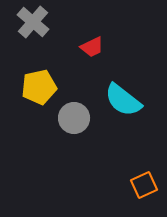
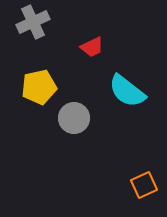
gray cross: rotated 24 degrees clockwise
cyan semicircle: moved 4 px right, 9 px up
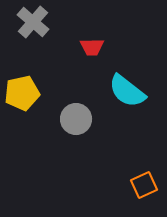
gray cross: rotated 24 degrees counterclockwise
red trapezoid: rotated 25 degrees clockwise
yellow pentagon: moved 17 px left, 6 px down
gray circle: moved 2 px right, 1 px down
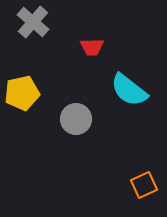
cyan semicircle: moved 2 px right, 1 px up
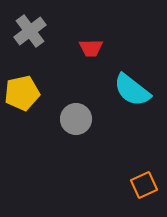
gray cross: moved 3 px left, 9 px down; rotated 12 degrees clockwise
red trapezoid: moved 1 px left, 1 px down
cyan semicircle: moved 3 px right
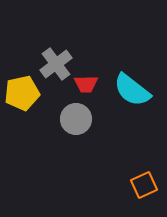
gray cross: moved 26 px right, 33 px down
red trapezoid: moved 5 px left, 36 px down
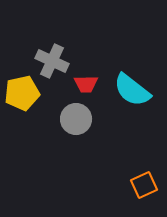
gray cross: moved 4 px left, 3 px up; rotated 28 degrees counterclockwise
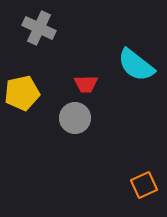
gray cross: moved 13 px left, 33 px up
cyan semicircle: moved 4 px right, 25 px up
gray circle: moved 1 px left, 1 px up
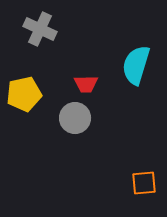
gray cross: moved 1 px right, 1 px down
cyan semicircle: rotated 69 degrees clockwise
yellow pentagon: moved 2 px right, 1 px down
orange square: moved 2 px up; rotated 20 degrees clockwise
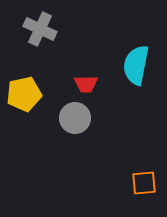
cyan semicircle: rotated 6 degrees counterclockwise
